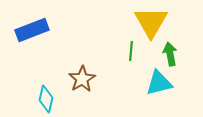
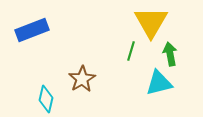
green line: rotated 12 degrees clockwise
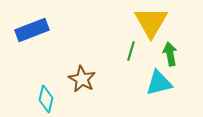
brown star: rotated 12 degrees counterclockwise
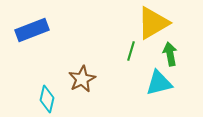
yellow triangle: moved 2 px right, 1 px down; rotated 30 degrees clockwise
brown star: rotated 16 degrees clockwise
cyan diamond: moved 1 px right
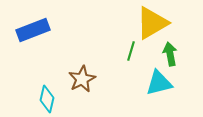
yellow triangle: moved 1 px left
blue rectangle: moved 1 px right
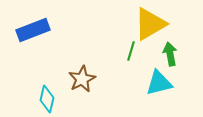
yellow triangle: moved 2 px left, 1 px down
